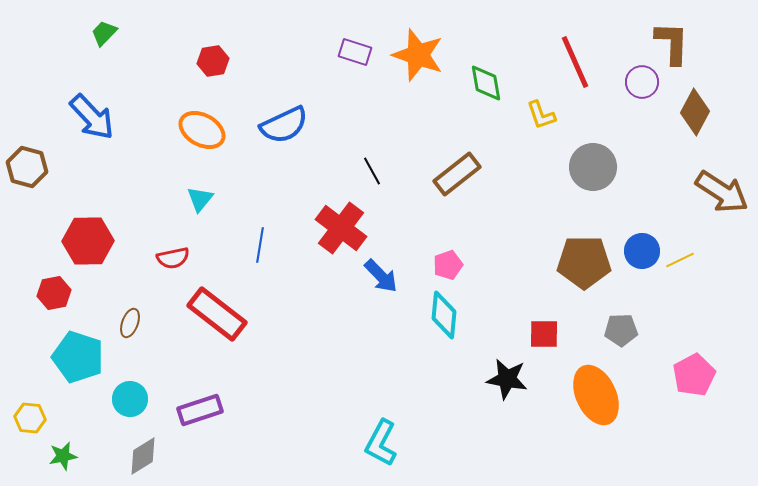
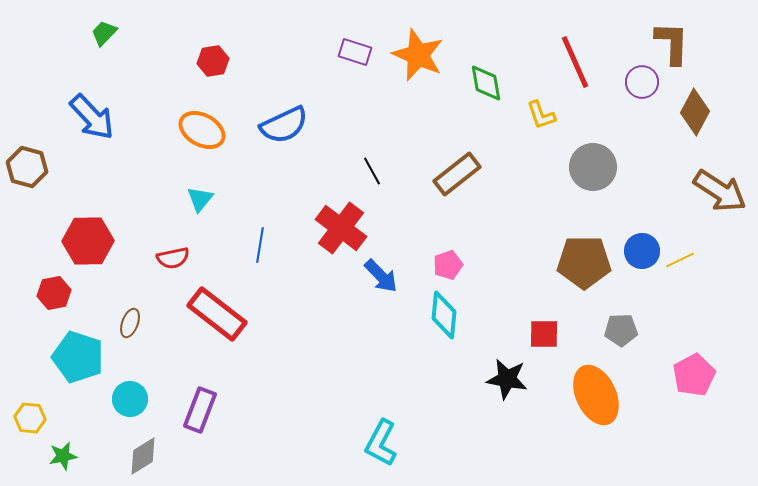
orange star at (418, 55): rotated 4 degrees clockwise
brown arrow at (722, 192): moved 2 px left, 1 px up
purple rectangle at (200, 410): rotated 51 degrees counterclockwise
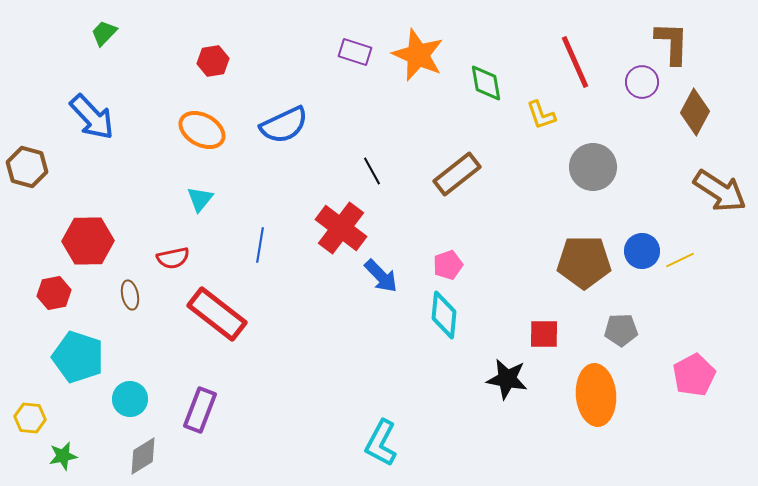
brown ellipse at (130, 323): moved 28 px up; rotated 32 degrees counterclockwise
orange ellipse at (596, 395): rotated 20 degrees clockwise
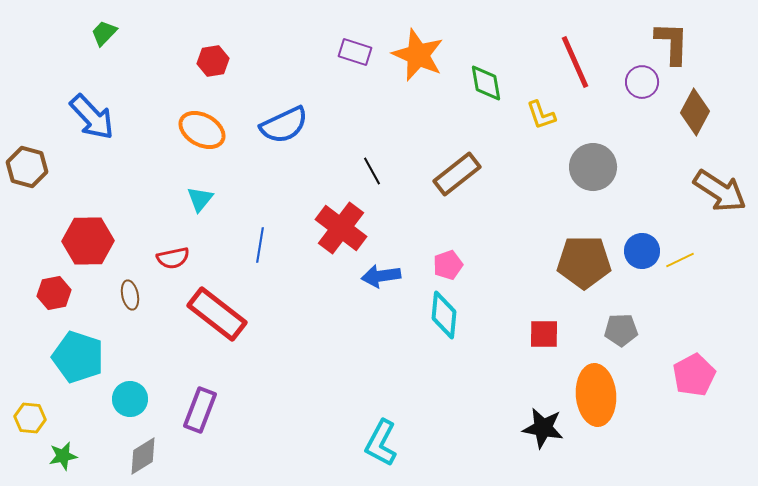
blue arrow at (381, 276): rotated 126 degrees clockwise
black star at (507, 379): moved 36 px right, 49 px down
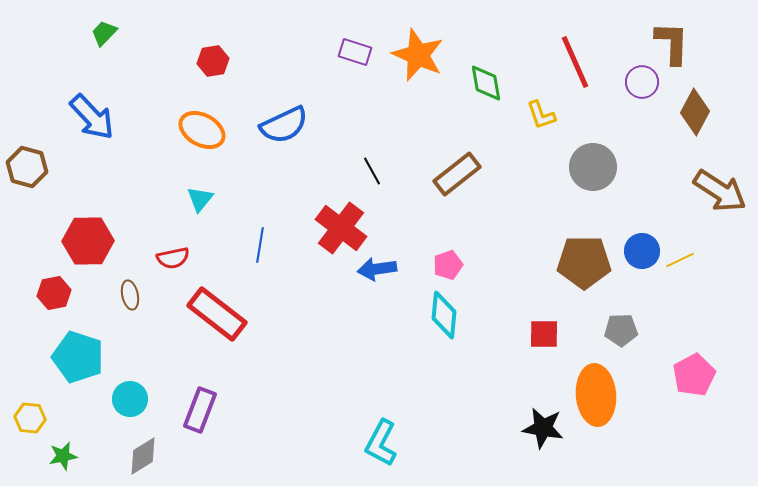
blue arrow at (381, 276): moved 4 px left, 7 px up
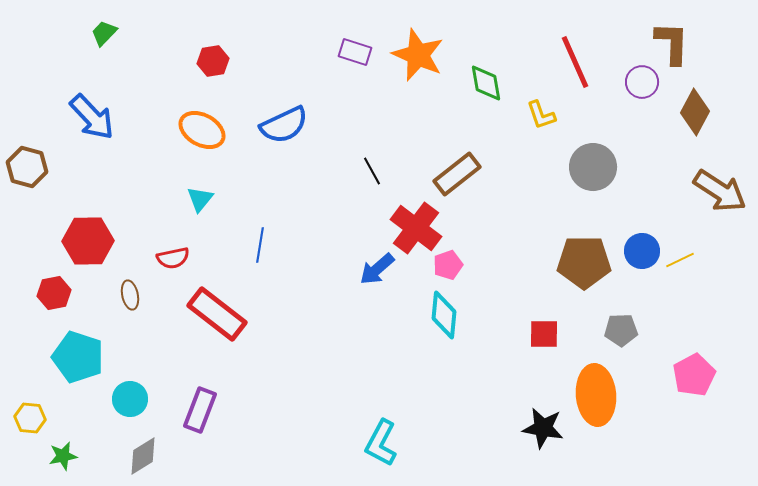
red cross at (341, 228): moved 75 px right
blue arrow at (377, 269): rotated 33 degrees counterclockwise
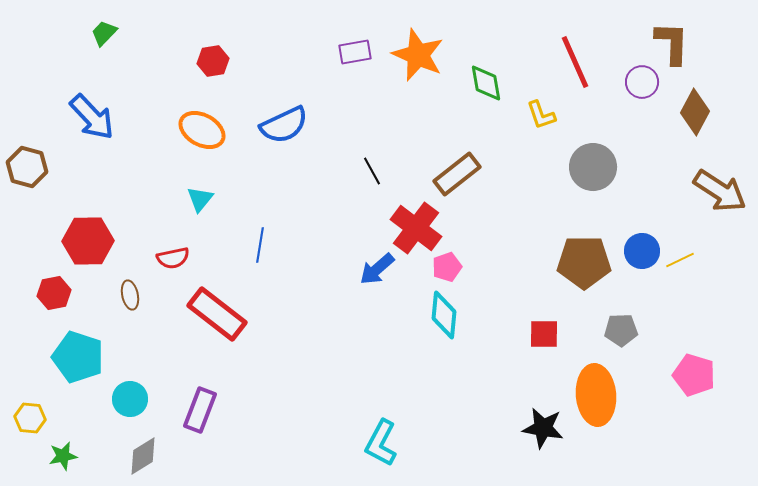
purple rectangle at (355, 52): rotated 28 degrees counterclockwise
pink pentagon at (448, 265): moved 1 px left, 2 px down
pink pentagon at (694, 375): rotated 27 degrees counterclockwise
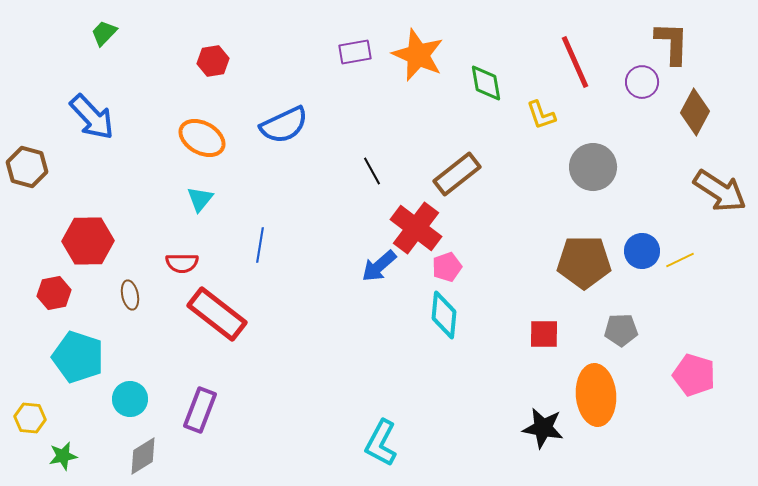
orange ellipse at (202, 130): moved 8 px down
red semicircle at (173, 258): moved 9 px right, 5 px down; rotated 12 degrees clockwise
blue arrow at (377, 269): moved 2 px right, 3 px up
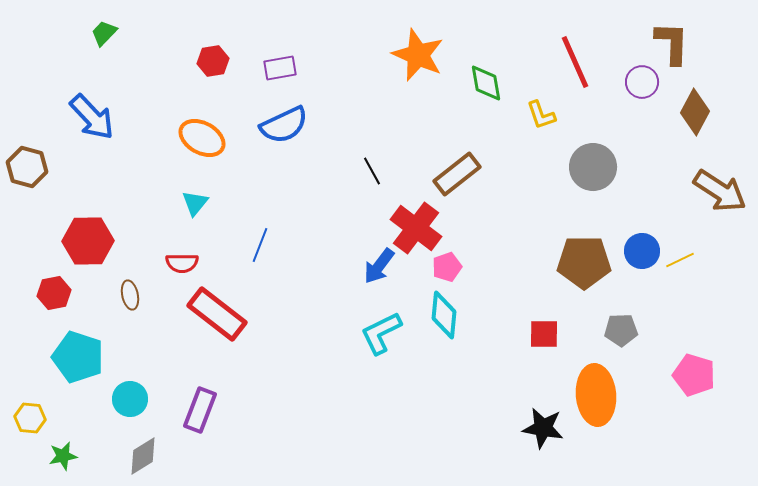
purple rectangle at (355, 52): moved 75 px left, 16 px down
cyan triangle at (200, 199): moved 5 px left, 4 px down
blue line at (260, 245): rotated 12 degrees clockwise
blue arrow at (379, 266): rotated 12 degrees counterclockwise
cyan L-shape at (381, 443): moved 110 px up; rotated 36 degrees clockwise
